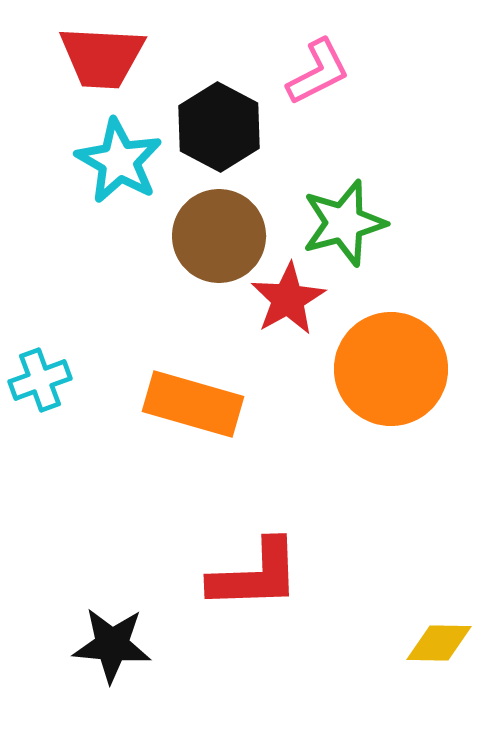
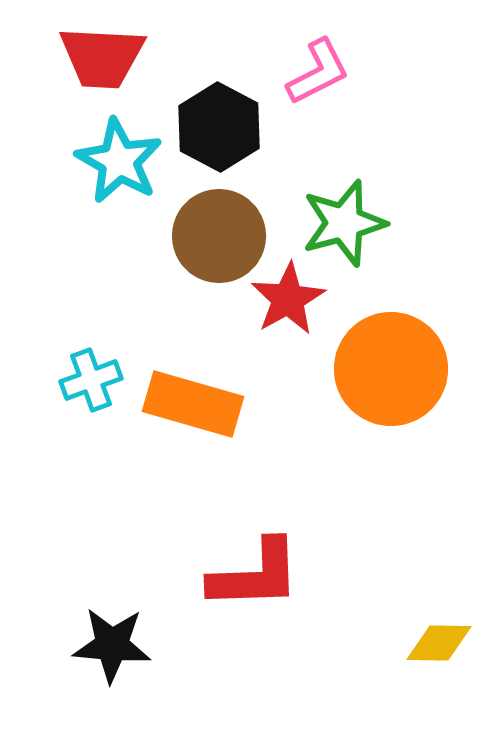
cyan cross: moved 51 px right
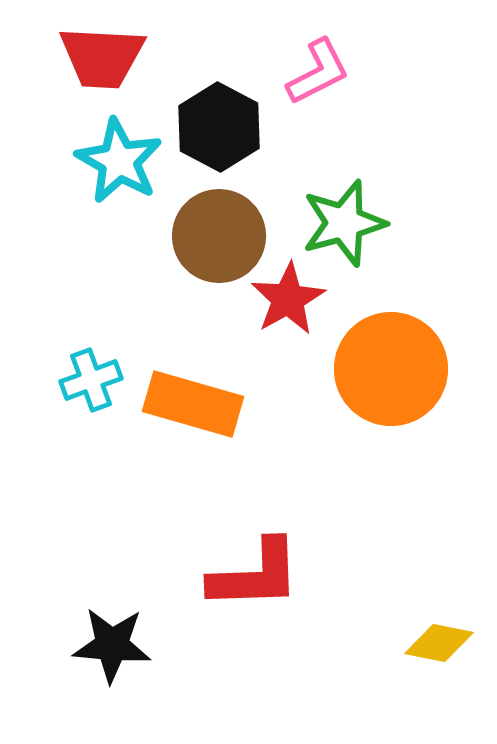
yellow diamond: rotated 10 degrees clockwise
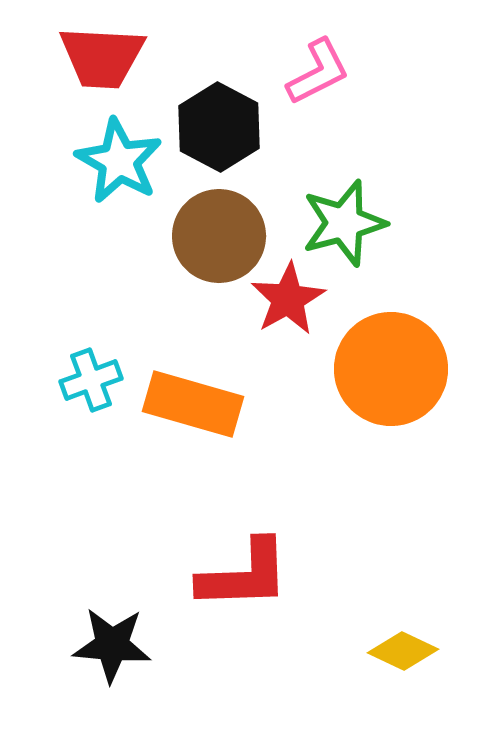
red L-shape: moved 11 px left
yellow diamond: moved 36 px left, 8 px down; rotated 14 degrees clockwise
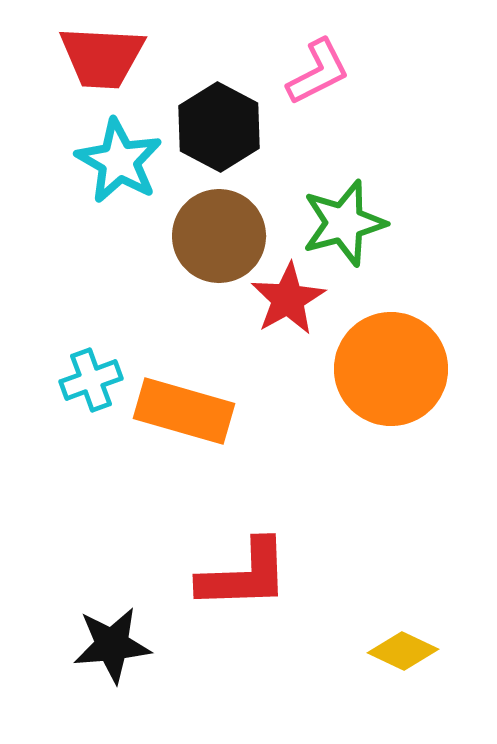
orange rectangle: moved 9 px left, 7 px down
black star: rotated 10 degrees counterclockwise
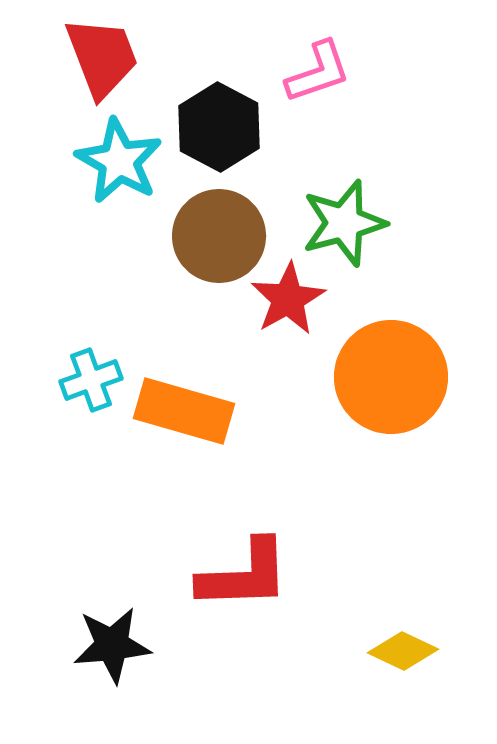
red trapezoid: rotated 114 degrees counterclockwise
pink L-shape: rotated 8 degrees clockwise
orange circle: moved 8 px down
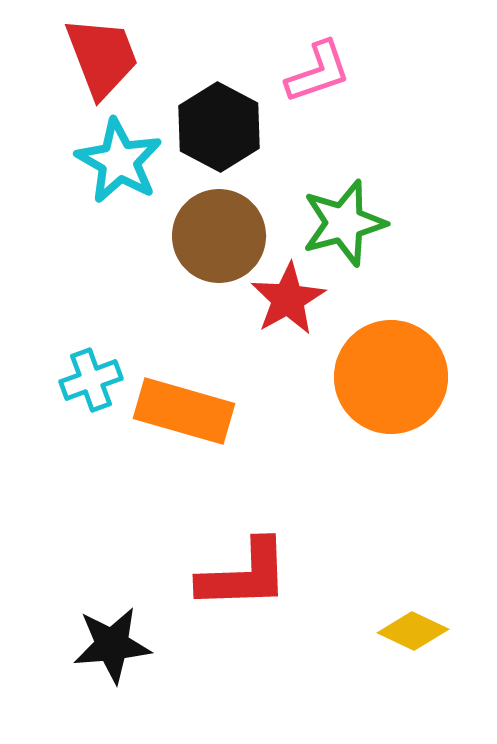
yellow diamond: moved 10 px right, 20 px up
